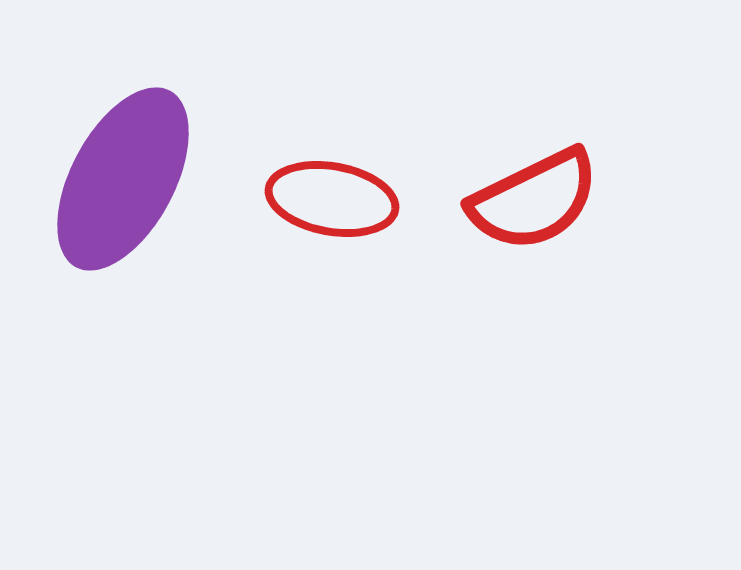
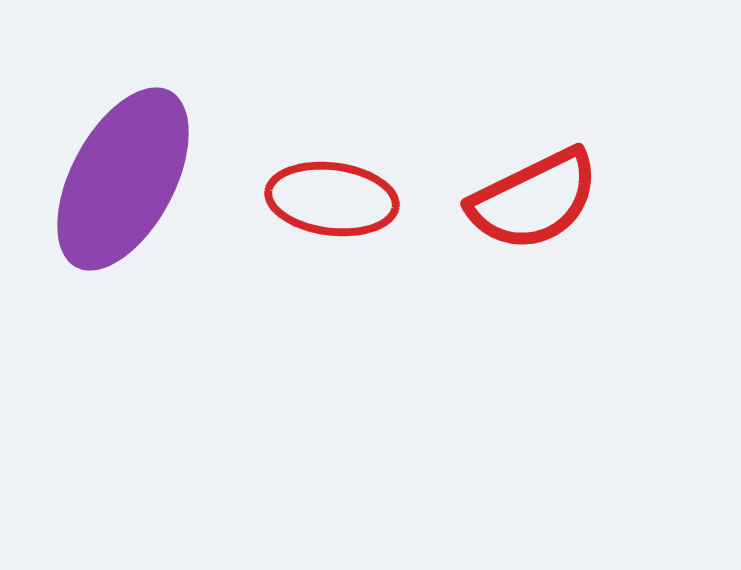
red ellipse: rotated 3 degrees counterclockwise
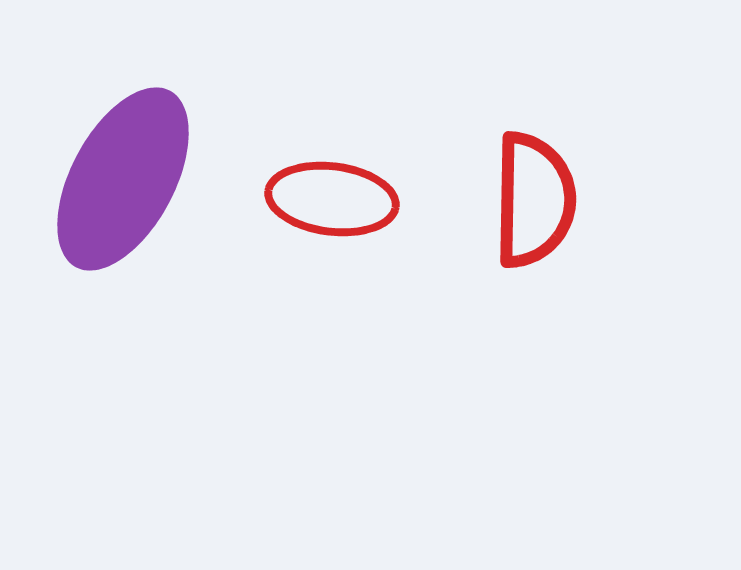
red semicircle: rotated 63 degrees counterclockwise
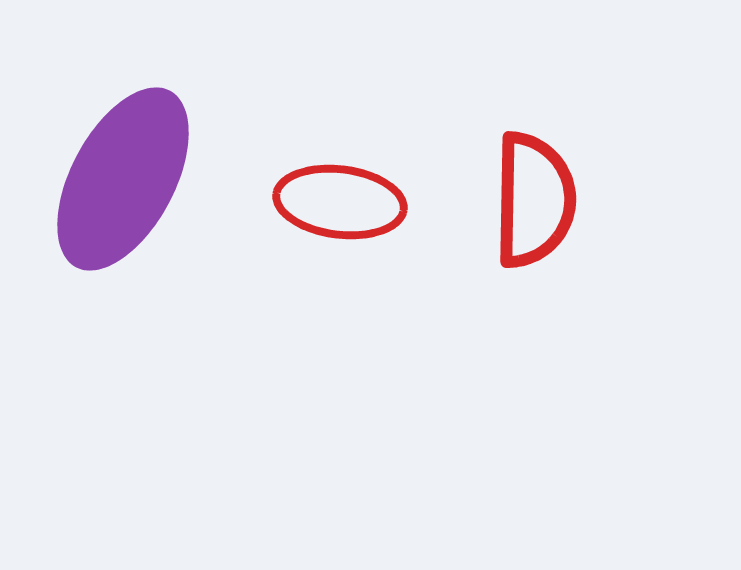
red ellipse: moved 8 px right, 3 px down
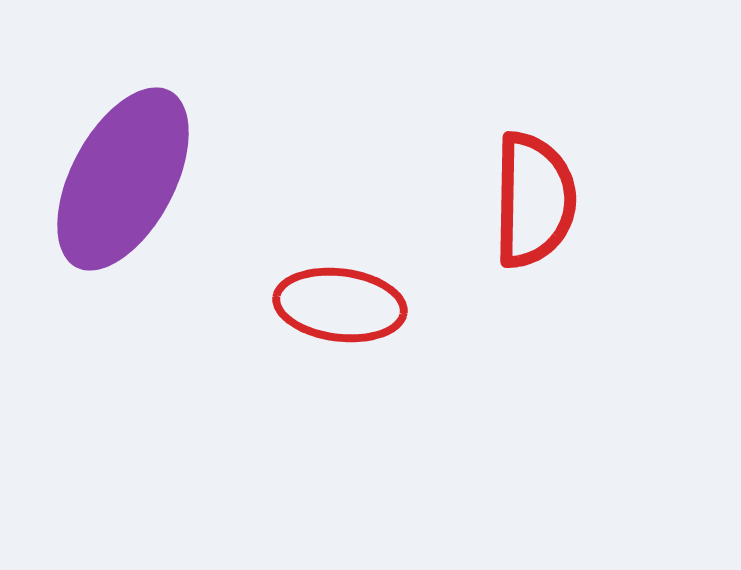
red ellipse: moved 103 px down
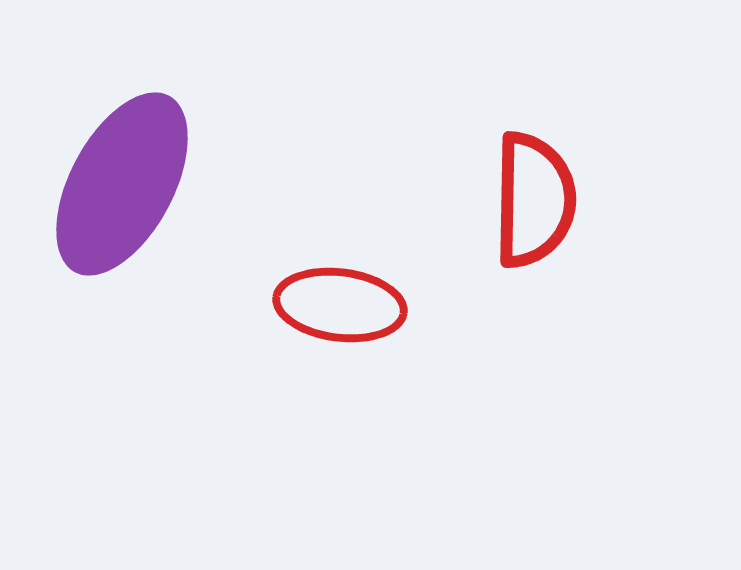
purple ellipse: moved 1 px left, 5 px down
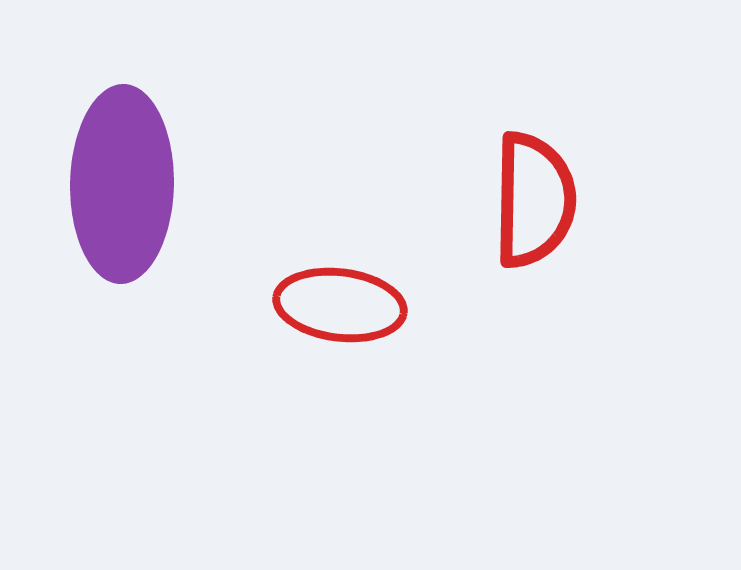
purple ellipse: rotated 27 degrees counterclockwise
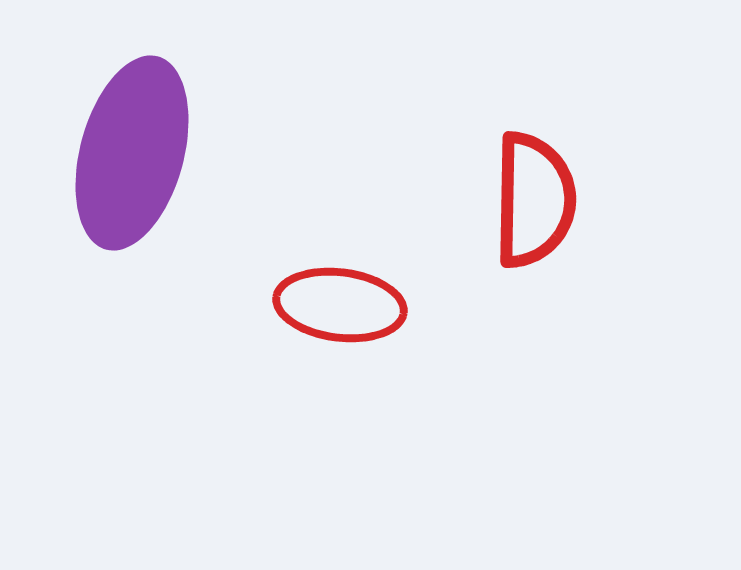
purple ellipse: moved 10 px right, 31 px up; rotated 14 degrees clockwise
